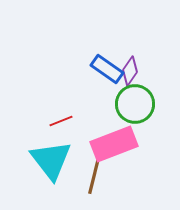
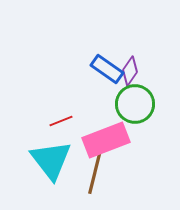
pink rectangle: moved 8 px left, 4 px up
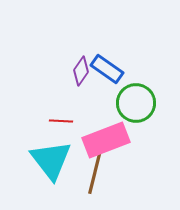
purple diamond: moved 49 px left
green circle: moved 1 px right, 1 px up
red line: rotated 25 degrees clockwise
